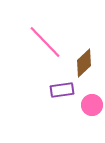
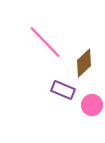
purple rectangle: moved 1 px right; rotated 30 degrees clockwise
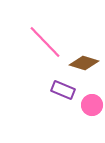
brown diamond: rotated 60 degrees clockwise
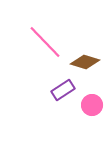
brown diamond: moved 1 px right, 1 px up
purple rectangle: rotated 55 degrees counterclockwise
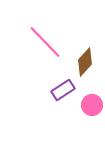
brown diamond: rotated 64 degrees counterclockwise
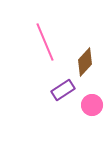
pink line: rotated 21 degrees clockwise
